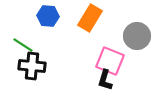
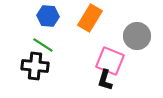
green line: moved 20 px right
black cross: moved 3 px right
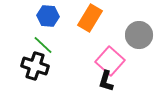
gray circle: moved 2 px right, 1 px up
green line: rotated 10 degrees clockwise
pink square: rotated 20 degrees clockwise
black cross: rotated 12 degrees clockwise
black L-shape: moved 1 px right, 1 px down
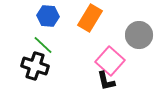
black L-shape: rotated 30 degrees counterclockwise
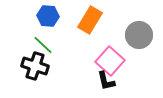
orange rectangle: moved 2 px down
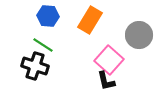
green line: rotated 10 degrees counterclockwise
pink square: moved 1 px left, 1 px up
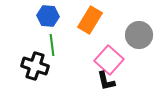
green line: moved 9 px right; rotated 50 degrees clockwise
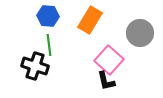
gray circle: moved 1 px right, 2 px up
green line: moved 3 px left
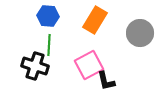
orange rectangle: moved 5 px right
green line: rotated 10 degrees clockwise
pink square: moved 20 px left, 5 px down; rotated 20 degrees clockwise
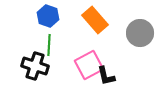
blue hexagon: rotated 15 degrees clockwise
orange rectangle: rotated 72 degrees counterclockwise
black L-shape: moved 5 px up
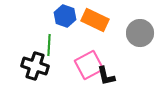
blue hexagon: moved 17 px right
orange rectangle: rotated 24 degrees counterclockwise
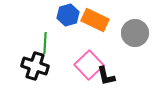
blue hexagon: moved 3 px right, 1 px up; rotated 25 degrees clockwise
gray circle: moved 5 px left
green line: moved 4 px left, 2 px up
pink square: rotated 16 degrees counterclockwise
